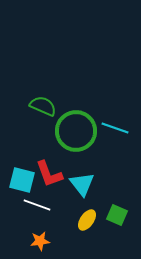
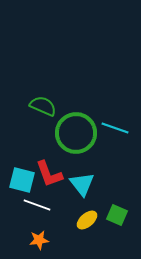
green circle: moved 2 px down
yellow ellipse: rotated 15 degrees clockwise
orange star: moved 1 px left, 1 px up
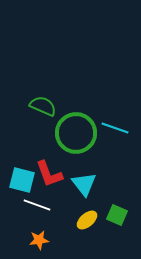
cyan triangle: moved 2 px right
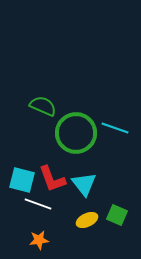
red L-shape: moved 3 px right, 5 px down
white line: moved 1 px right, 1 px up
yellow ellipse: rotated 15 degrees clockwise
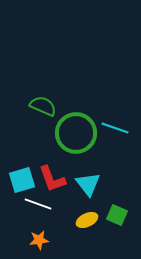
cyan square: rotated 32 degrees counterclockwise
cyan triangle: moved 4 px right
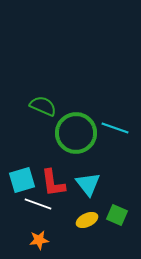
red L-shape: moved 1 px right, 4 px down; rotated 12 degrees clockwise
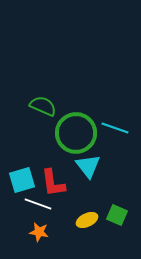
cyan triangle: moved 18 px up
orange star: moved 8 px up; rotated 18 degrees clockwise
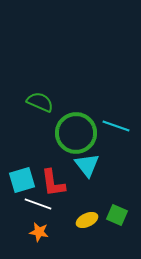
green semicircle: moved 3 px left, 4 px up
cyan line: moved 1 px right, 2 px up
cyan triangle: moved 1 px left, 1 px up
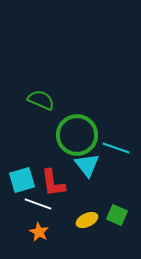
green semicircle: moved 1 px right, 2 px up
cyan line: moved 22 px down
green circle: moved 1 px right, 2 px down
orange star: rotated 18 degrees clockwise
